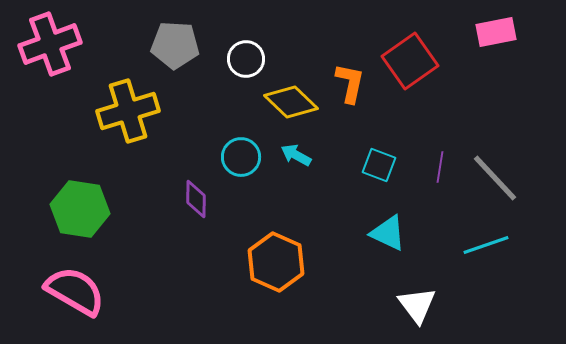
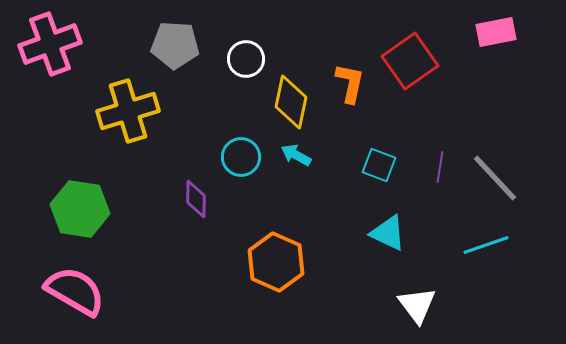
yellow diamond: rotated 58 degrees clockwise
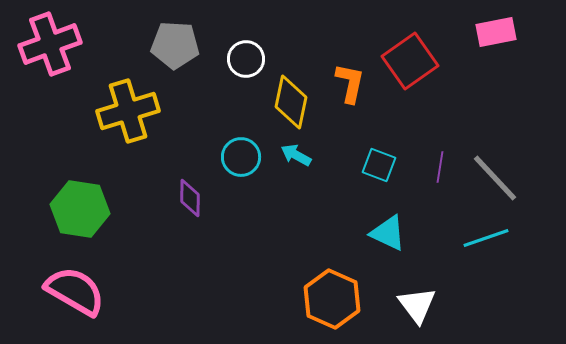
purple diamond: moved 6 px left, 1 px up
cyan line: moved 7 px up
orange hexagon: moved 56 px right, 37 px down
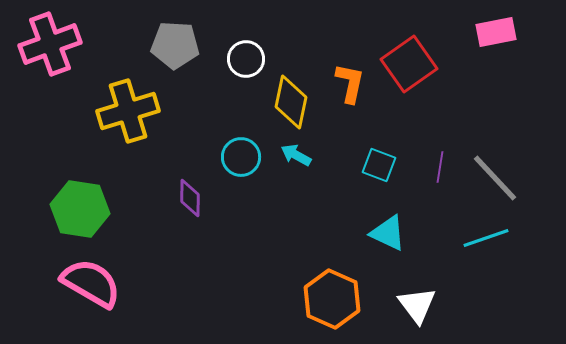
red square: moved 1 px left, 3 px down
pink semicircle: moved 16 px right, 8 px up
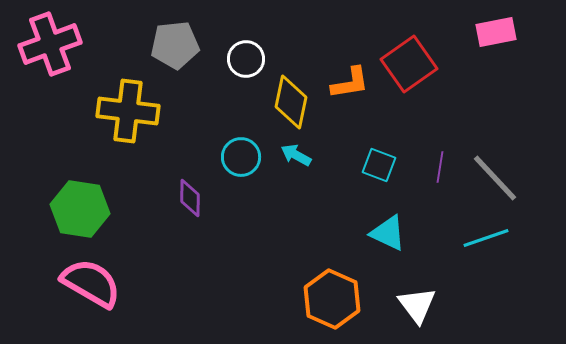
gray pentagon: rotated 9 degrees counterclockwise
orange L-shape: rotated 69 degrees clockwise
yellow cross: rotated 24 degrees clockwise
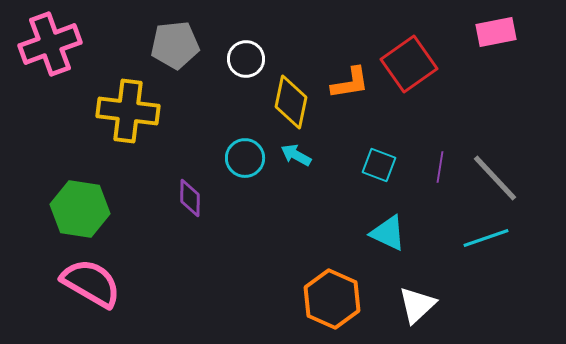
cyan circle: moved 4 px right, 1 px down
white triangle: rotated 24 degrees clockwise
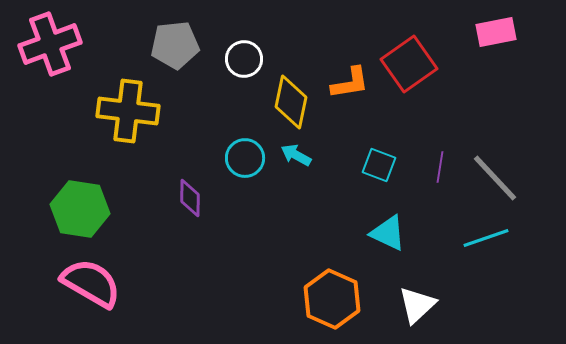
white circle: moved 2 px left
